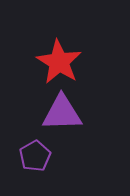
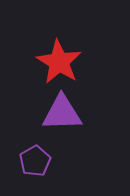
purple pentagon: moved 5 px down
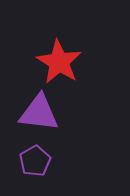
purple triangle: moved 23 px left; rotated 9 degrees clockwise
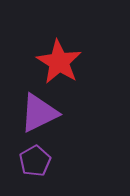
purple triangle: rotated 33 degrees counterclockwise
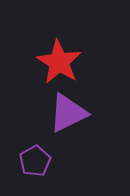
purple triangle: moved 29 px right
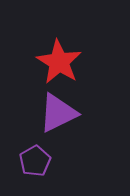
purple triangle: moved 10 px left
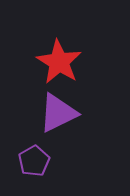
purple pentagon: moved 1 px left
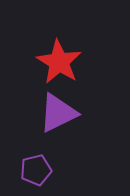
purple pentagon: moved 2 px right, 9 px down; rotated 16 degrees clockwise
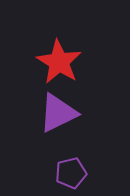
purple pentagon: moved 35 px right, 3 px down
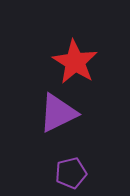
red star: moved 16 px right
